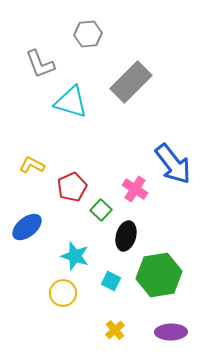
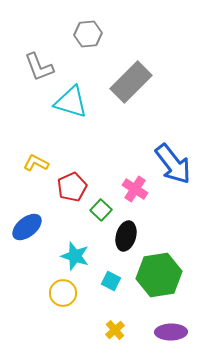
gray L-shape: moved 1 px left, 3 px down
yellow L-shape: moved 4 px right, 2 px up
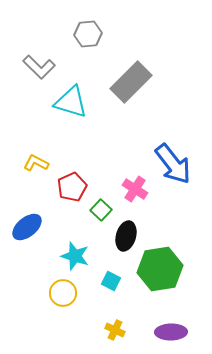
gray L-shape: rotated 24 degrees counterclockwise
green hexagon: moved 1 px right, 6 px up
yellow cross: rotated 24 degrees counterclockwise
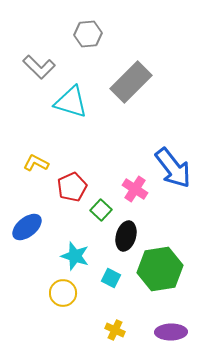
blue arrow: moved 4 px down
cyan square: moved 3 px up
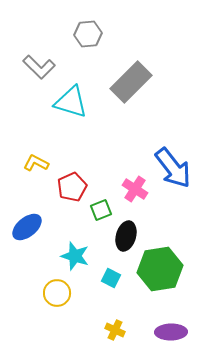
green square: rotated 25 degrees clockwise
yellow circle: moved 6 px left
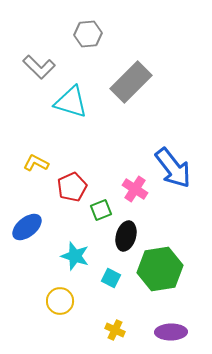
yellow circle: moved 3 px right, 8 px down
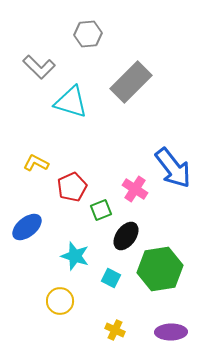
black ellipse: rotated 20 degrees clockwise
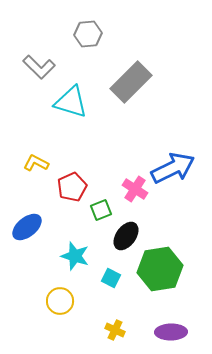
blue arrow: rotated 78 degrees counterclockwise
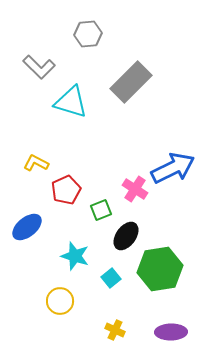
red pentagon: moved 6 px left, 3 px down
cyan square: rotated 24 degrees clockwise
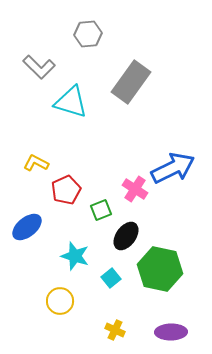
gray rectangle: rotated 9 degrees counterclockwise
green hexagon: rotated 21 degrees clockwise
